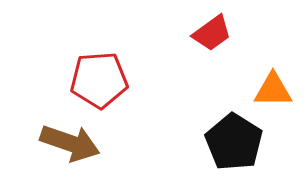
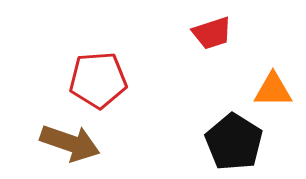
red trapezoid: rotated 18 degrees clockwise
red pentagon: moved 1 px left
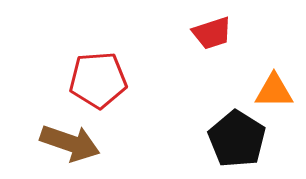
orange triangle: moved 1 px right, 1 px down
black pentagon: moved 3 px right, 3 px up
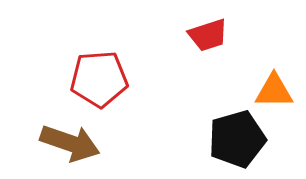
red trapezoid: moved 4 px left, 2 px down
red pentagon: moved 1 px right, 1 px up
black pentagon: rotated 24 degrees clockwise
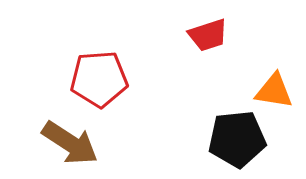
orange triangle: rotated 9 degrees clockwise
black pentagon: rotated 10 degrees clockwise
brown arrow: rotated 14 degrees clockwise
